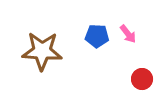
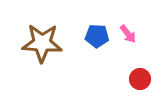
brown star: moved 8 px up
red circle: moved 2 px left
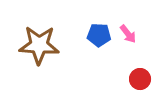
blue pentagon: moved 2 px right, 1 px up
brown star: moved 3 px left, 2 px down
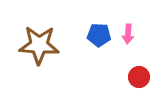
pink arrow: rotated 42 degrees clockwise
red circle: moved 1 px left, 2 px up
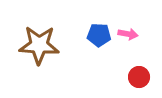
pink arrow: rotated 84 degrees counterclockwise
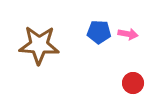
blue pentagon: moved 3 px up
red circle: moved 6 px left, 6 px down
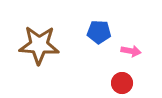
pink arrow: moved 3 px right, 17 px down
red circle: moved 11 px left
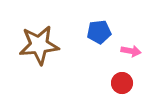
blue pentagon: rotated 10 degrees counterclockwise
brown star: rotated 9 degrees counterclockwise
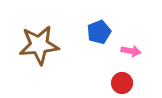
blue pentagon: rotated 15 degrees counterclockwise
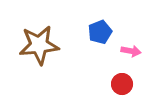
blue pentagon: moved 1 px right
red circle: moved 1 px down
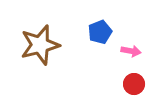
brown star: moved 1 px right; rotated 9 degrees counterclockwise
red circle: moved 12 px right
